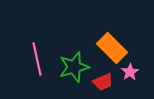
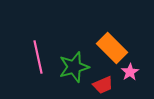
pink line: moved 1 px right, 2 px up
red trapezoid: moved 3 px down
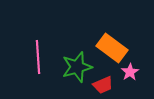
orange rectangle: rotated 8 degrees counterclockwise
pink line: rotated 8 degrees clockwise
green star: moved 3 px right
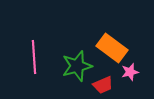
pink line: moved 4 px left
green star: moved 1 px up
pink star: rotated 18 degrees clockwise
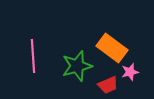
pink line: moved 1 px left, 1 px up
red trapezoid: moved 5 px right
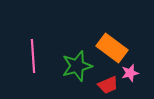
pink star: moved 1 px down
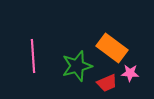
pink star: rotated 18 degrees clockwise
red trapezoid: moved 1 px left, 2 px up
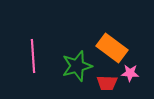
red trapezoid: rotated 25 degrees clockwise
